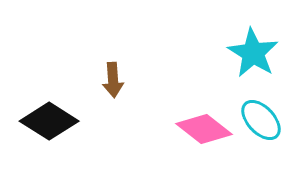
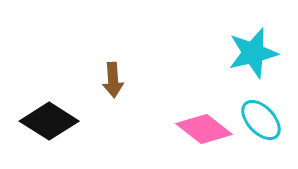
cyan star: rotated 27 degrees clockwise
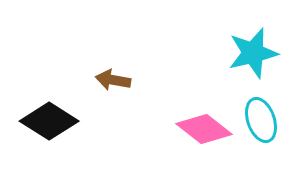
brown arrow: rotated 104 degrees clockwise
cyan ellipse: rotated 24 degrees clockwise
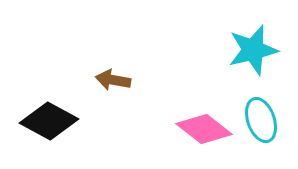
cyan star: moved 3 px up
black diamond: rotated 4 degrees counterclockwise
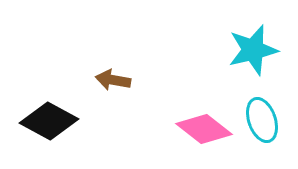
cyan ellipse: moved 1 px right
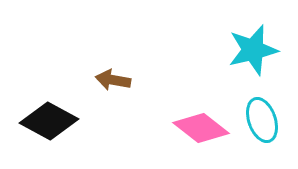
pink diamond: moved 3 px left, 1 px up
